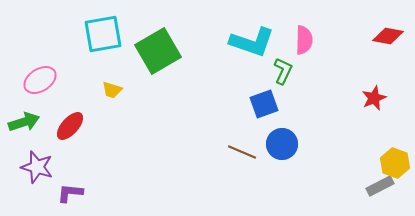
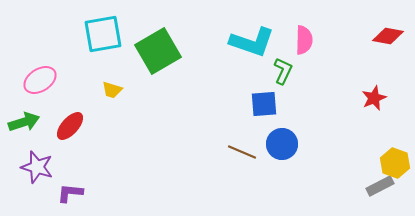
blue square: rotated 16 degrees clockwise
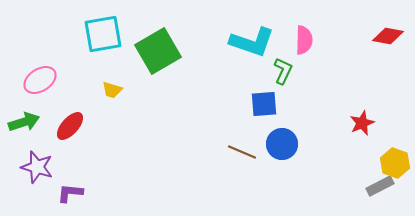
red star: moved 12 px left, 25 px down
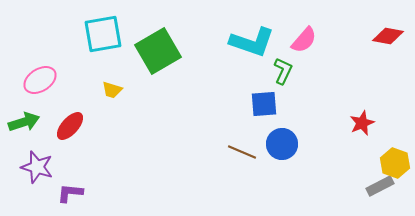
pink semicircle: rotated 40 degrees clockwise
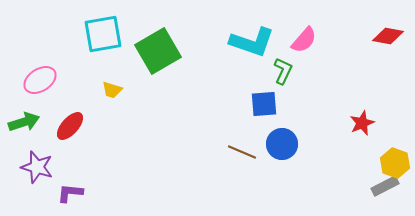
gray rectangle: moved 5 px right
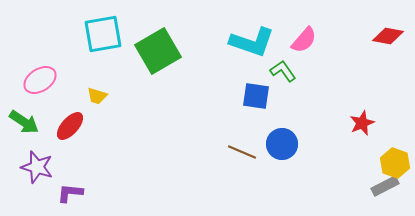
green L-shape: rotated 60 degrees counterclockwise
yellow trapezoid: moved 15 px left, 6 px down
blue square: moved 8 px left, 8 px up; rotated 12 degrees clockwise
green arrow: rotated 52 degrees clockwise
